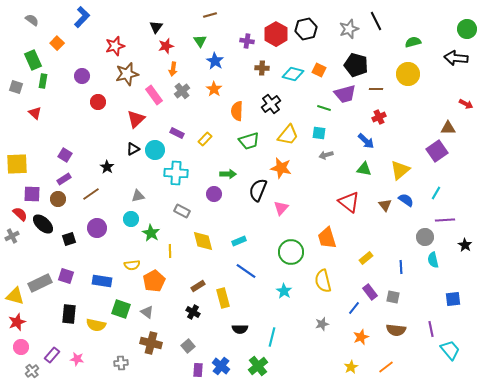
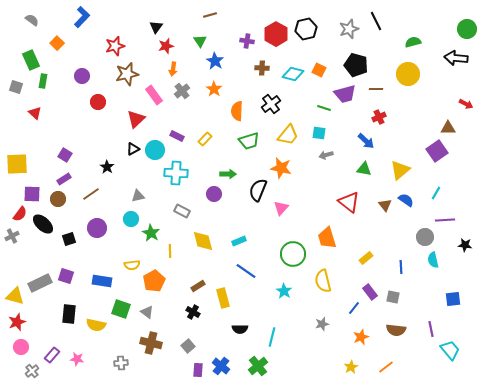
green rectangle at (33, 60): moved 2 px left
purple rectangle at (177, 133): moved 3 px down
red semicircle at (20, 214): rotated 84 degrees clockwise
black star at (465, 245): rotated 24 degrees counterclockwise
green circle at (291, 252): moved 2 px right, 2 px down
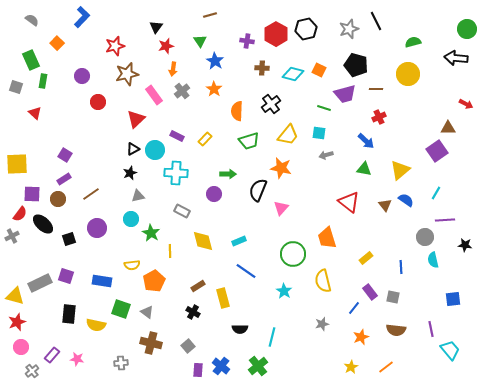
black star at (107, 167): moved 23 px right, 6 px down; rotated 16 degrees clockwise
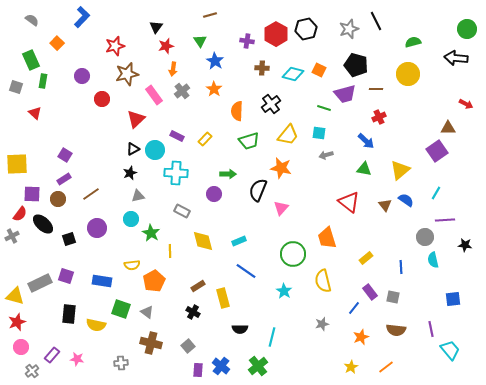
red circle at (98, 102): moved 4 px right, 3 px up
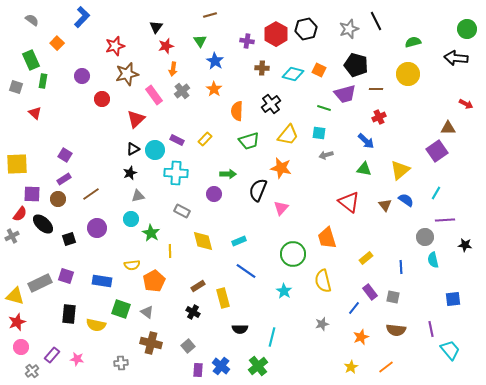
purple rectangle at (177, 136): moved 4 px down
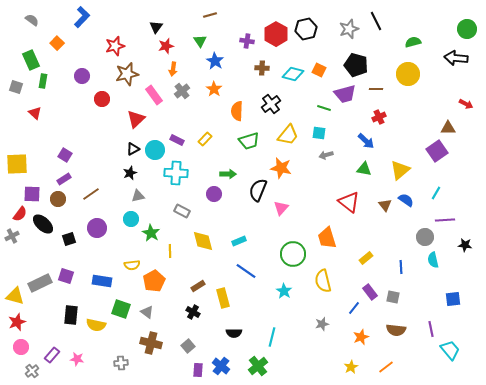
black rectangle at (69, 314): moved 2 px right, 1 px down
black semicircle at (240, 329): moved 6 px left, 4 px down
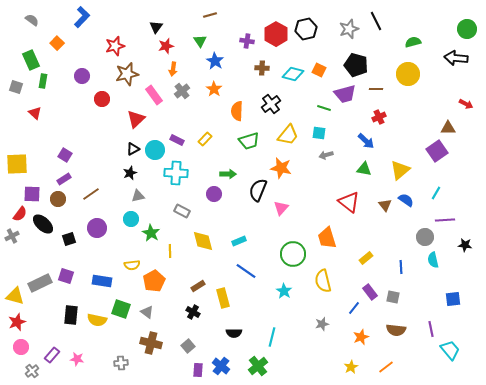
yellow semicircle at (96, 325): moved 1 px right, 5 px up
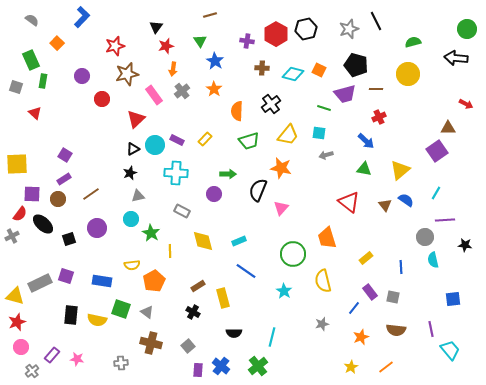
cyan circle at (155, 150): moved 5 px up
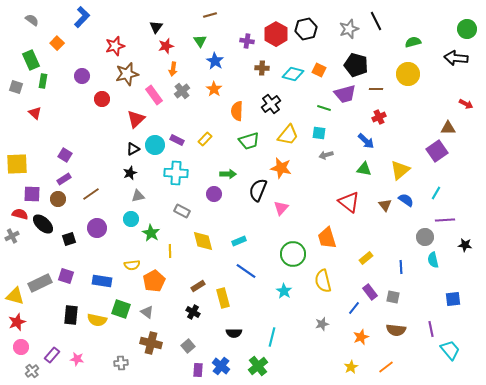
red semicircle at (20, 214): rotated 112 degrees counterclockwise
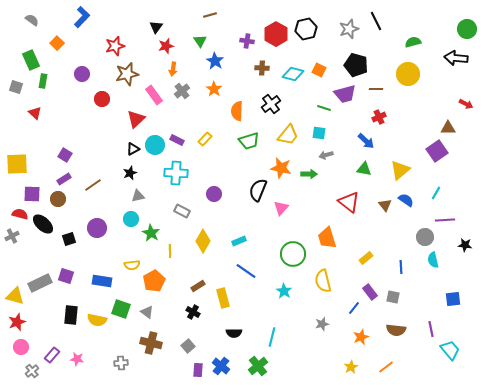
purple circle at (82, 76): moved 2 px up
green arrow at (228, 174): moved 81 px right
brown line at (91, 194): moved 2 px right, 9 px up
yellow diamond at (203, 241): rotated 45 degrees clockwise
